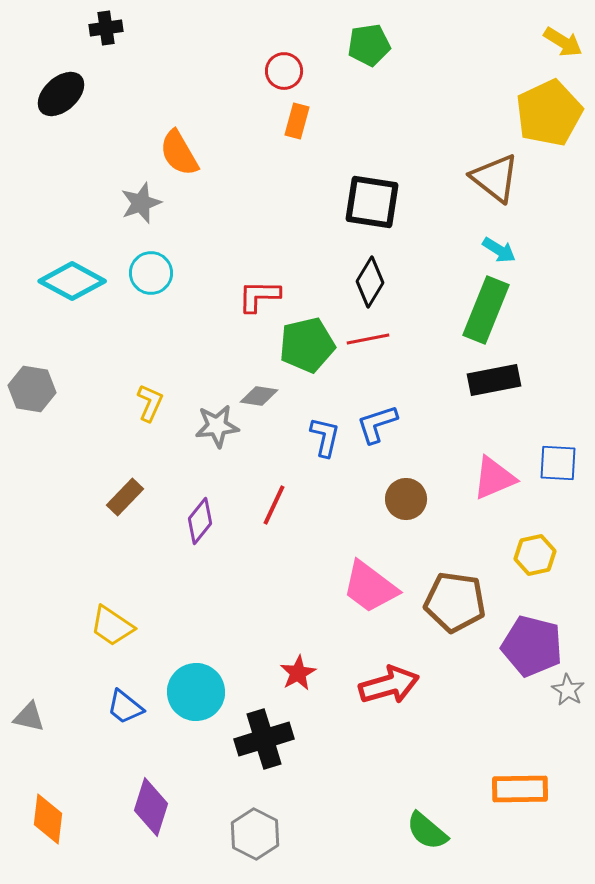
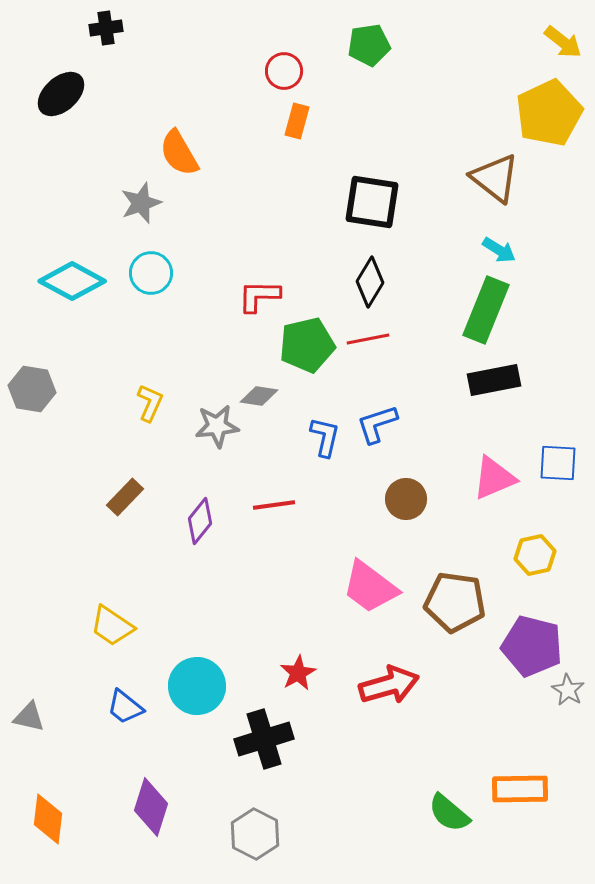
yellow arrow at (563, 42): rotated 6 degrees clockwise
red line at (274, 505): rotated 57 degrees clockwise
cyan circle at (196, 692): moved 1 px right, 6 px up
green semicircle at (427, 831): moved 22 px right, 18 px up
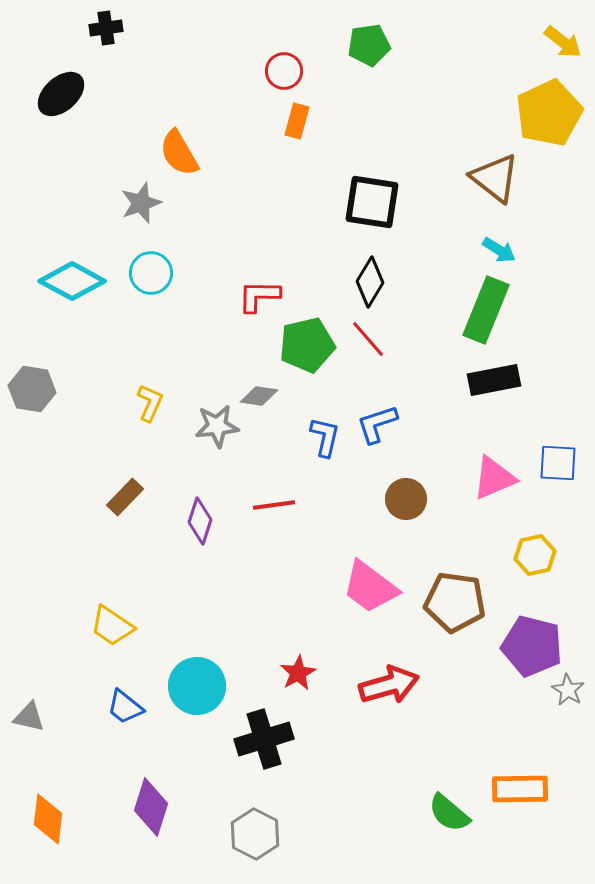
red line at (368, 339): rotated 60 degrees clockwise
purple diamond at (200, 521): rotated 21 degrees counterclockwise
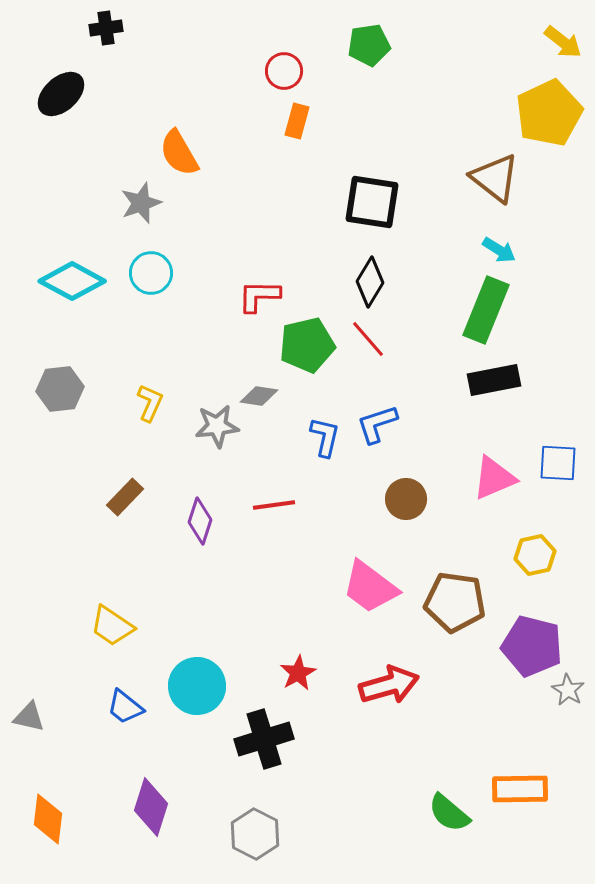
gray hexagon at (32, 389): moved 28 px right; rotated 15 degrees counterclockwise
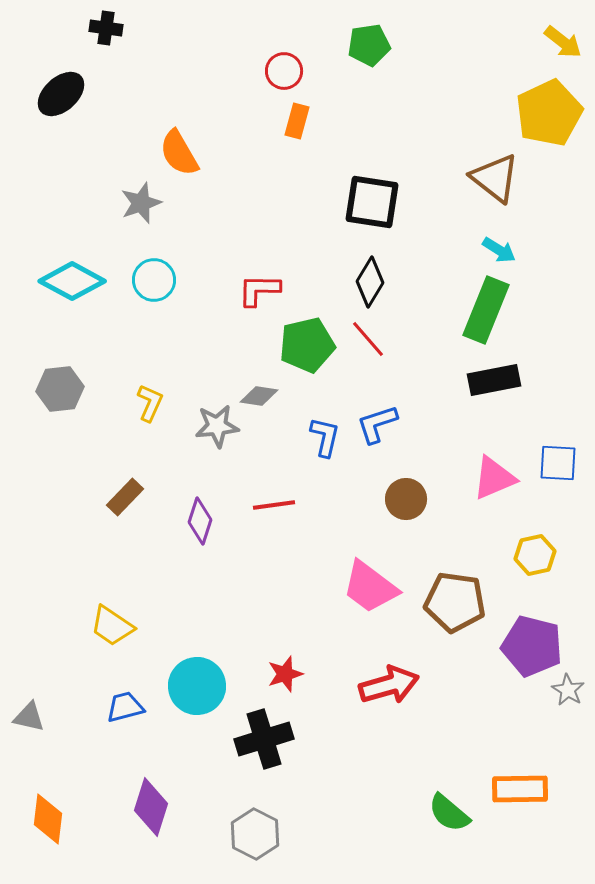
black cross at (106, 28): rotated 16 degrees clockwise
cyan circle at (151, 273): moved 3 px right, 7 px down
red L-shape at (259, 296): moved 6 px up
red star at (298, 673): moved 13 px left, 1 px down; rotated 12 degrees clockwise
blue trapezoid at (125, 707): rotated 126 degrees clockwise
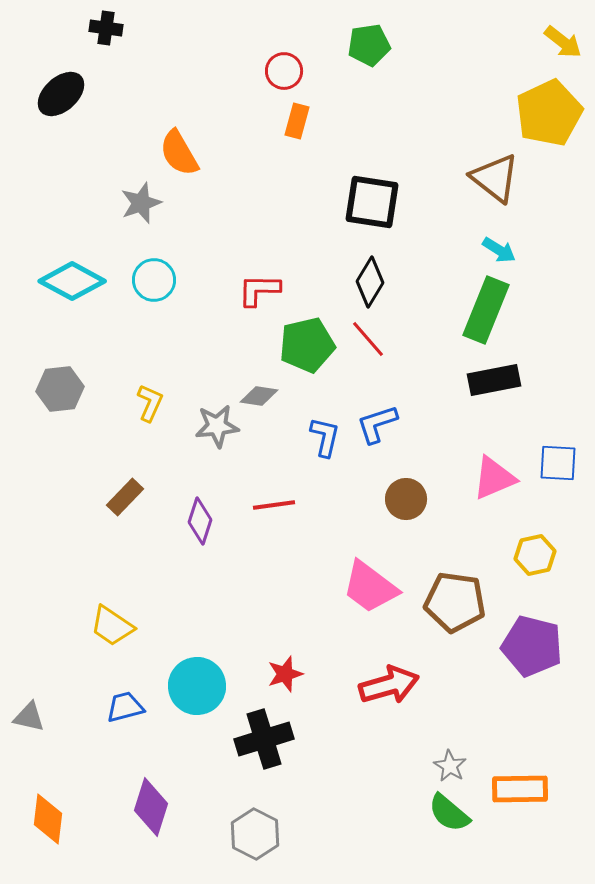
gray star at (568, 690): moved 118 px left, 76 px down
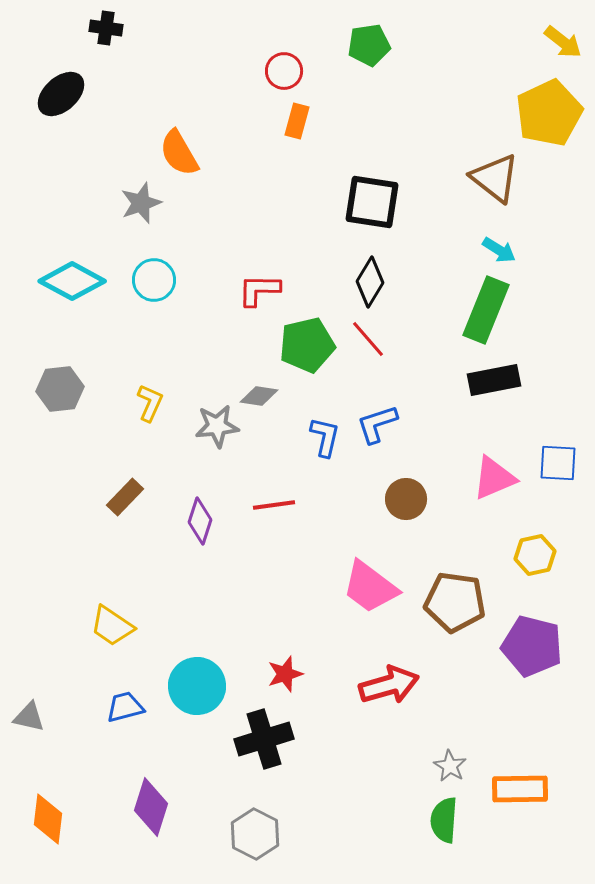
green semicircle at (449, 813): moved 5 px left, 7 px down; rotated 54 degrees clockwise
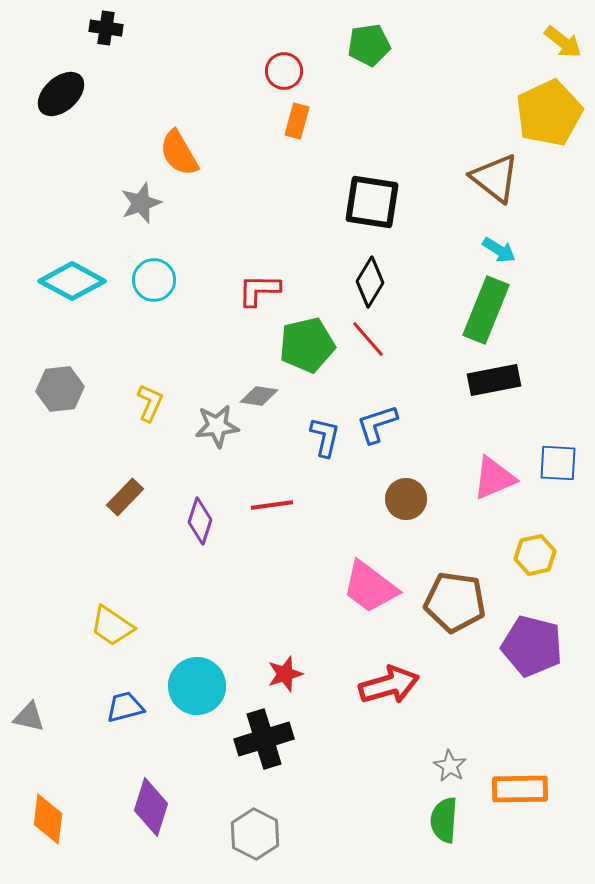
red line at (274, 505): moved 2 px left
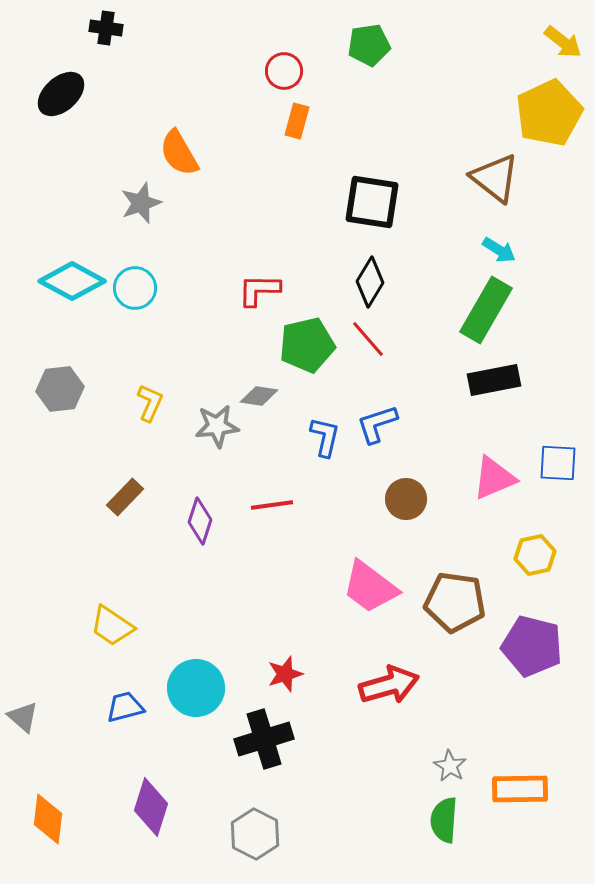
cyan circle at (154, 280): moved 19 px left, 8 px down
green rectangle at (486, 310): rotated 8 degrees clockwise
cyan circle at (197, 686): moved 1 px left, 2 px down
gray triangle at (29, 717): moved 6 px left; rotated 28 degrees clockwise
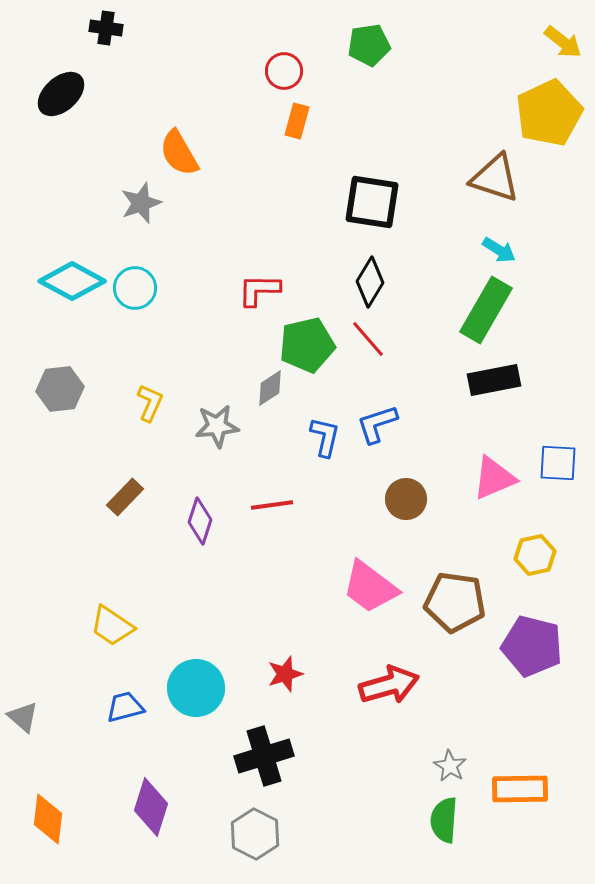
brown triangle at (495, 178): rotated 20 degrees counterclockwise
gray diamond at (259, 396): moved 11 px right, 8 px up; rotated 42 degrees counterclockwise
black cross at (264, 739): moved 17 px down
